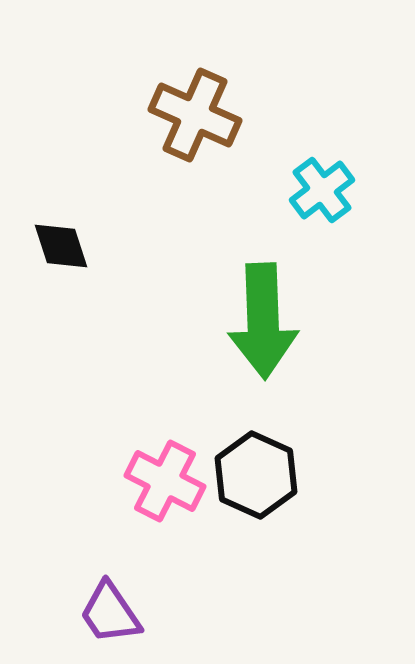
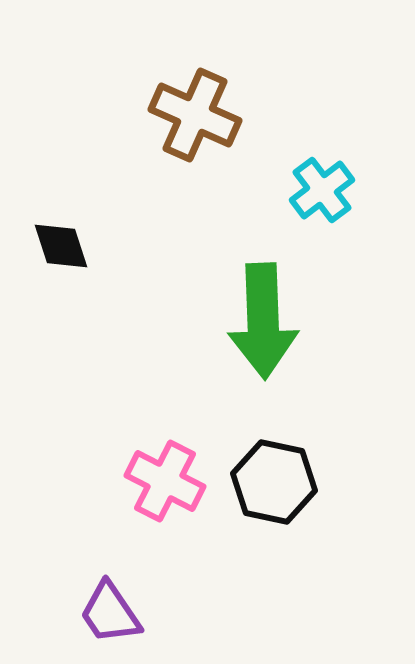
black hexagon: moved 18 px right, 7 px down; rotated 12 degrees counterclockwise
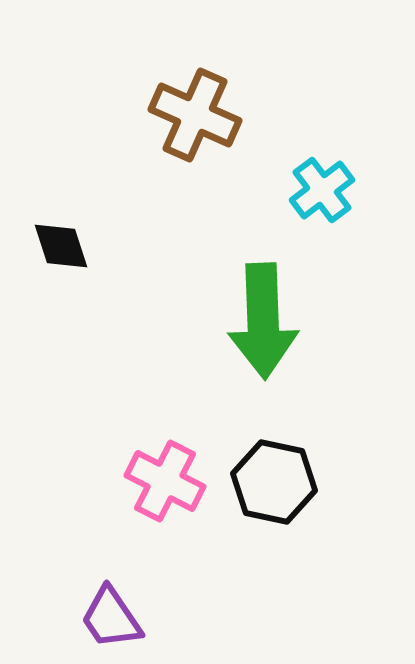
purple trapezoid: moved 1 px right, 5 px down
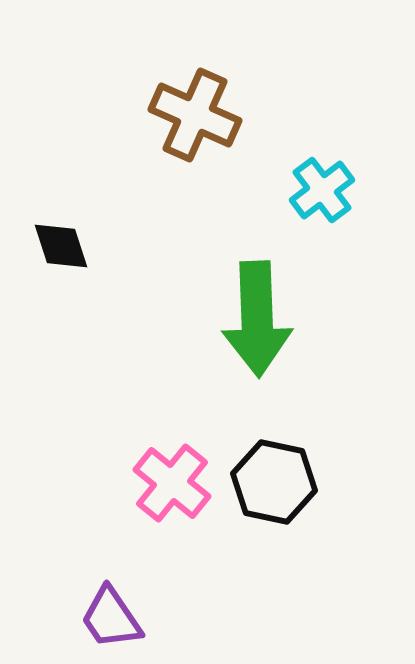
green arrow: moved 6 px left, 2 px up
pink cross: moved 7 px right, 2 px down; rotated 12 degrees clockwise
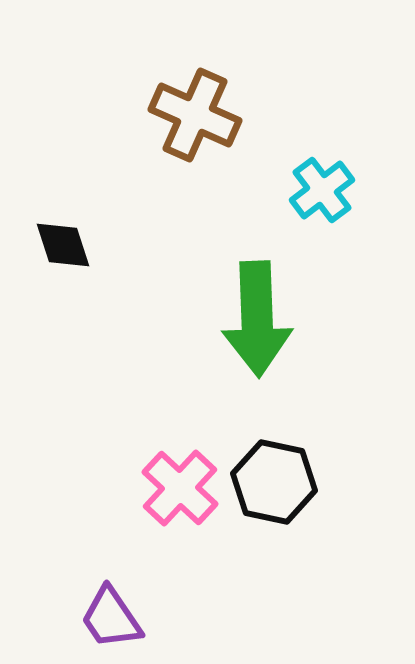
black diamond: moved 2 px right, 1 px up
pink cross: moved 8 px right, 5 px down; rotated 4 degrees clockwise
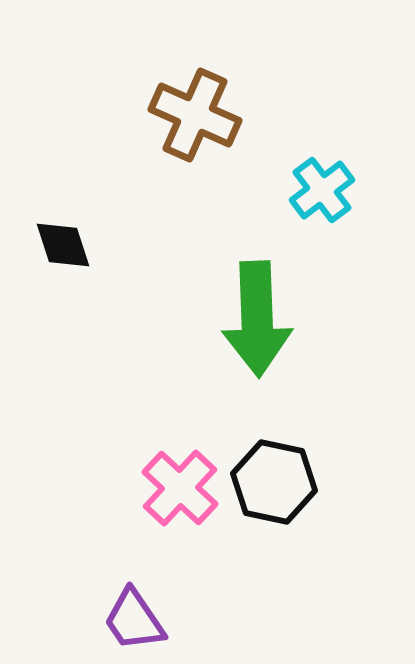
purple trapezoid: moved 23 px right, 2 px down
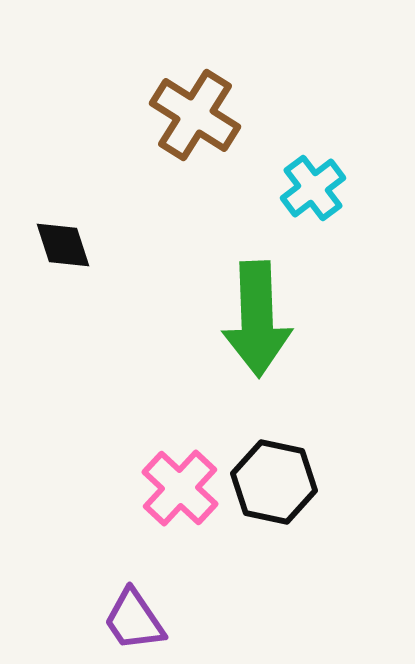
brown cross: rotated 8 degrees clockwise
cyan cross: moved 9 px left, 2 px up
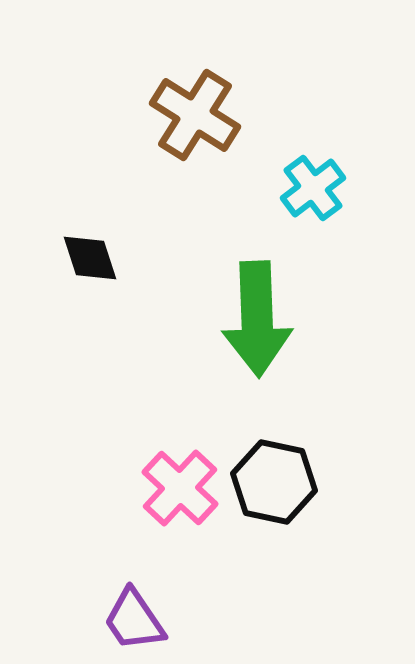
black diamond: moved 27 px right, 13 px down
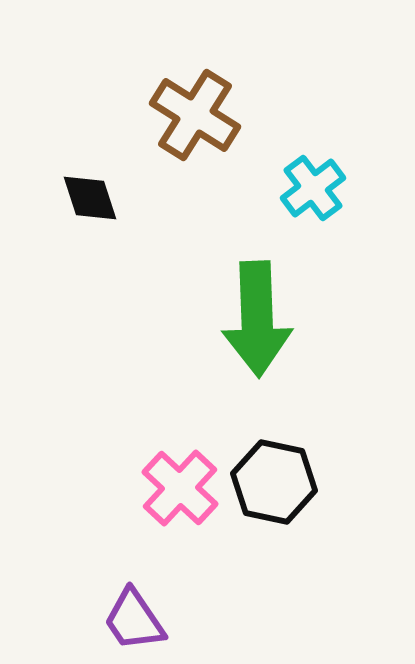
black diamond: moved 60 px up
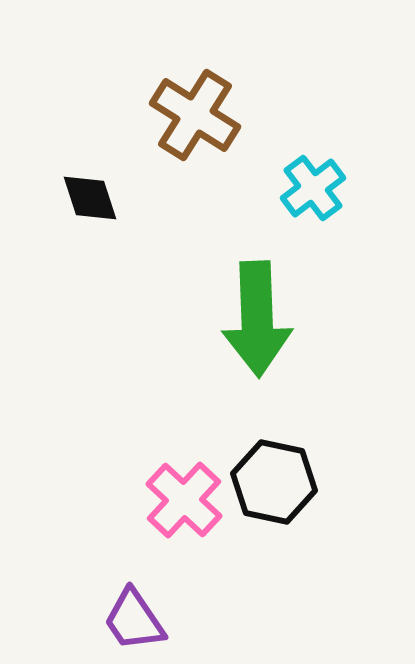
pink cross: moved 4 px right, 12 px down
